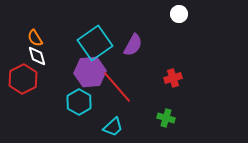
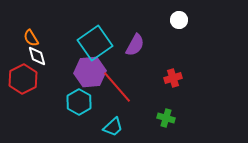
white circle: moved 6 px down
orange semicircle: moved 4 px left
purple semicircle: moved 2 px right
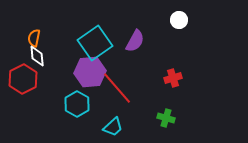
orange semicircle: moved 3 px right; rotated 42 degrees clockwise
purple semicircle: moved 4 px up
white diamond: rotated 10 degrees clockwise
red line: moved 1 px down
cyan hexagon: moved 2 px left, 2 px down
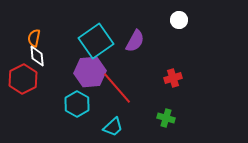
cyan square: moved 1 px right, 2 px up
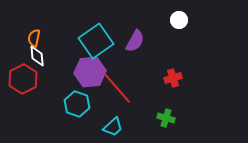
cyan hexagon: rotated 10 degrees counterclockwise
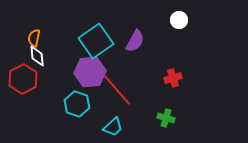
red line: moved 2 px down
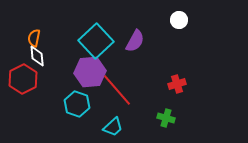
cyan square: rotated 8 degrees counterclockwise
red cross: moved 4 px right, 6 px down
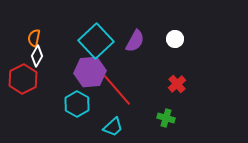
white circle: moved 4 px left, 19 px down
white diamond: rotated 35 degrees clockwise
red cross: rotated 24 degrees counterclockwise
cyan hexagon: rotated 10 degrees clockwise
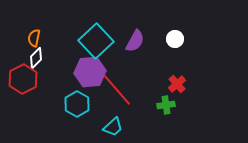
white diamond: moved 1 px left, 2 px down; rotated 15 degrees clockwise
green cross: moved 13 px up; rotated 24 degrees counterclockwise
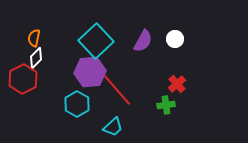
purple semicircle: moved 8 px right
